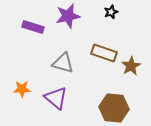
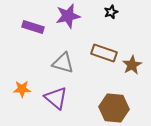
brown star: moved 1 px right, 1 px up
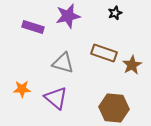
black star: moved 4 px right, 1 px down
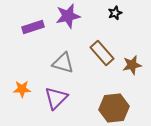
purple rectangle: rotated 35 degrees counterclockwise
brown rectangle: moved 2 px left; rotated 30 degrees clockwise
brown star: rotated 18 degrees clockwise
purple triangle: rotated 35 degrees clockwise
brown hexagon: rotated 12 degrees counterclockwise
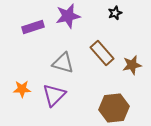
purple triangle: moved 2 px left, 3 px up
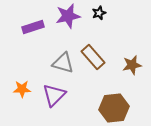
black star: moved 16 px left
brown rectangle: moved 9 px left, 4 px down
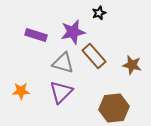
purple star: moved 5 px right, 16 px down
purple rectangle: moved 3 px right, 8 px down; rotated 35 degrees clockwise
brown rectangle: moved 1 px right, 1 px up
brown star: rotated 24 degrees clockwise
orange star: moved 1 px left, 2 px down
purple triangle: moved 7 px right, 3 px up
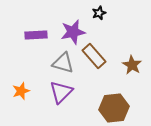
purple rectangle: rotated 20 degrees counterclockwise
brown star: rotated 18 degrees clockwise
orange star: rotated 18 degrees counterclockwise
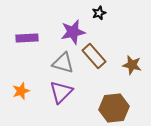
purple rectangle: moved 9 px left, 3 px down
brown star: rotated 18 degrees counterclockwise
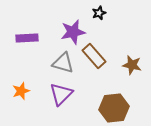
purple triangle: moved 2 px down
